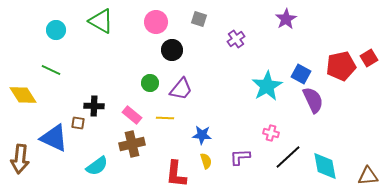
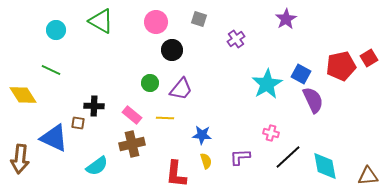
cyan star: moved 2 px up
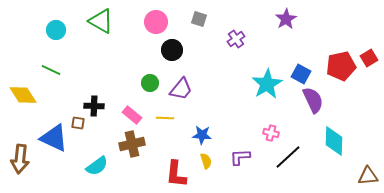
cyan diamond: moved 9 px right, 25 px up; rotated 12 degrees clockwise
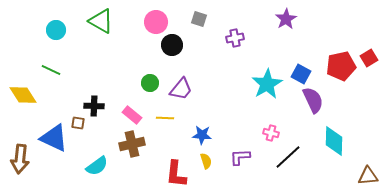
purple cross: moved 1 px left, 1 px up; rotated 24 degrees clockwise
black circle: moved 5 px up
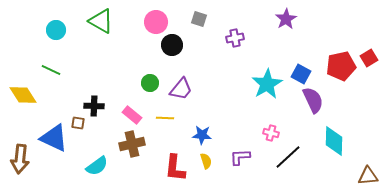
red L-shape: moved 1 px left, 6 px up
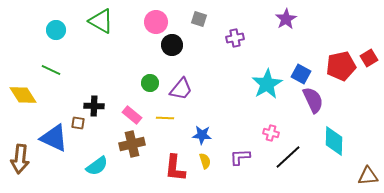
yellow semicircle: moved 1 px left
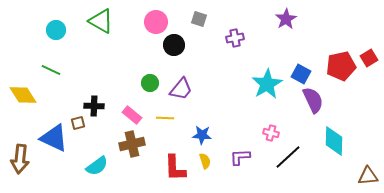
black circle: moved 2 px right
brown square: rotated 24 degrees counterclockwise
red L-shape: rotated 8 degrees counterclockwise
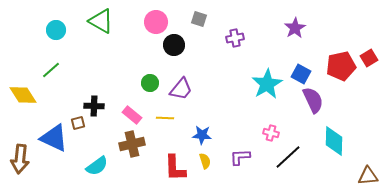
purple star: moved 9 px right, 9 px down
green line: rotated 66 degrees counterclockwise
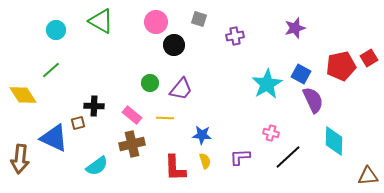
purple star: rotated 15 degrees clockwise
purple cross: moved 2 px up
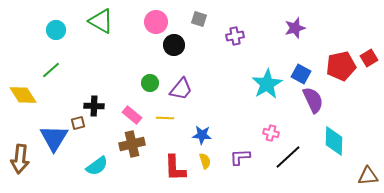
blue triangle: rotated 36 degrees clockwise
